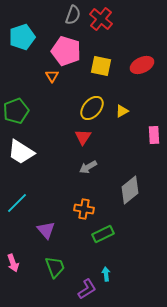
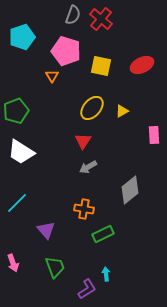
red triangle: moved 4 px down
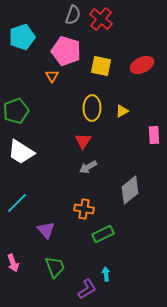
yellow ellipse: rotated 40 degrees counterclockwise
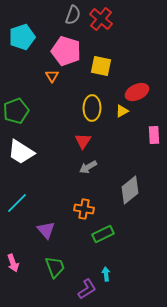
red ellipse: moved 5 px left, 27 px down
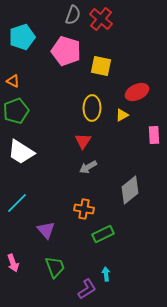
orange triangle: moved 39 px left, 5 px down; rotated 32 degrees counterclockwise
yellow triangle: moved 4 px down
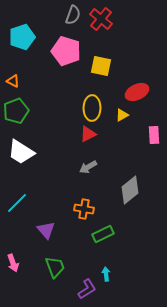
red triangle: moved 5 px right, 7 px up; rotated 30 degrees clockwise
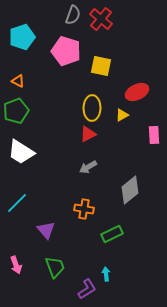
orange triangle: moved 5 px right
green rectangle: moved 9 px right
pink arrow: moved 3 px right, 2 px down
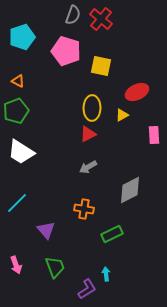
gray diamond: rotated 12 degrees clockwise
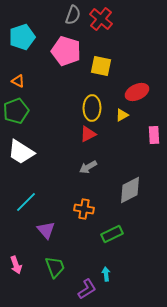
cyan line: moved 9 px right, 1 px up
